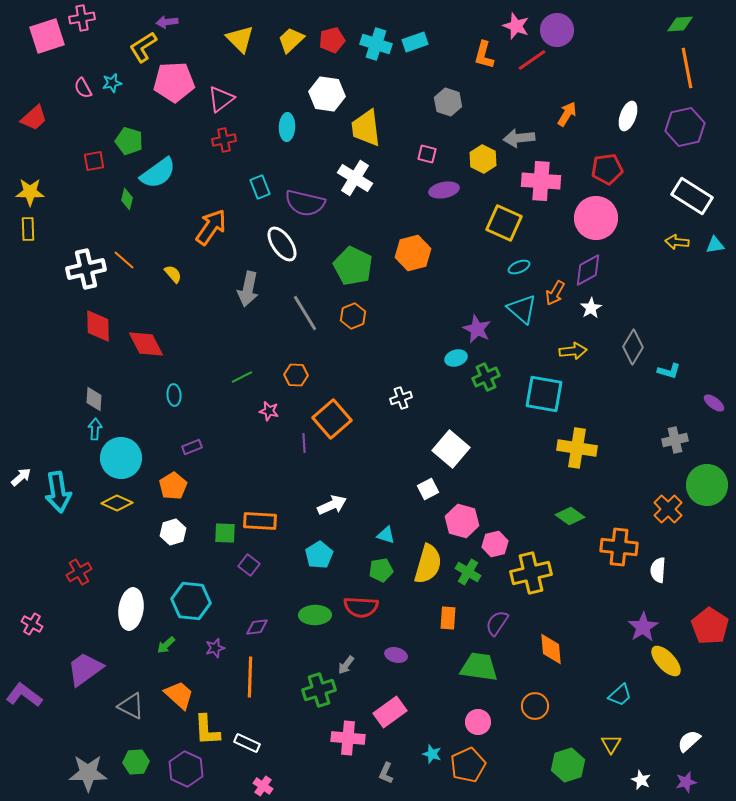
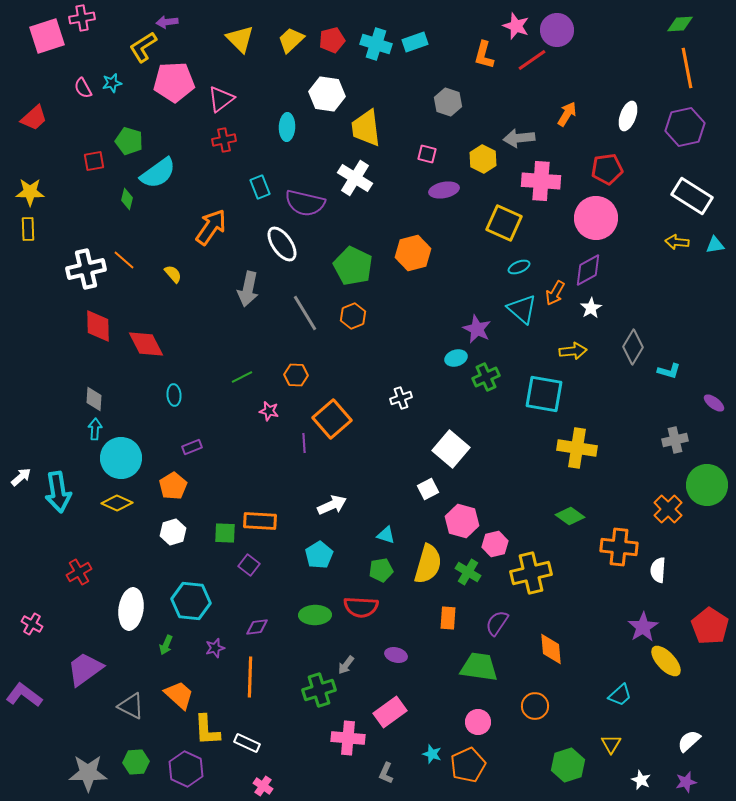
green arrow at (166, 645): rotated 24 degrees counterclockwise
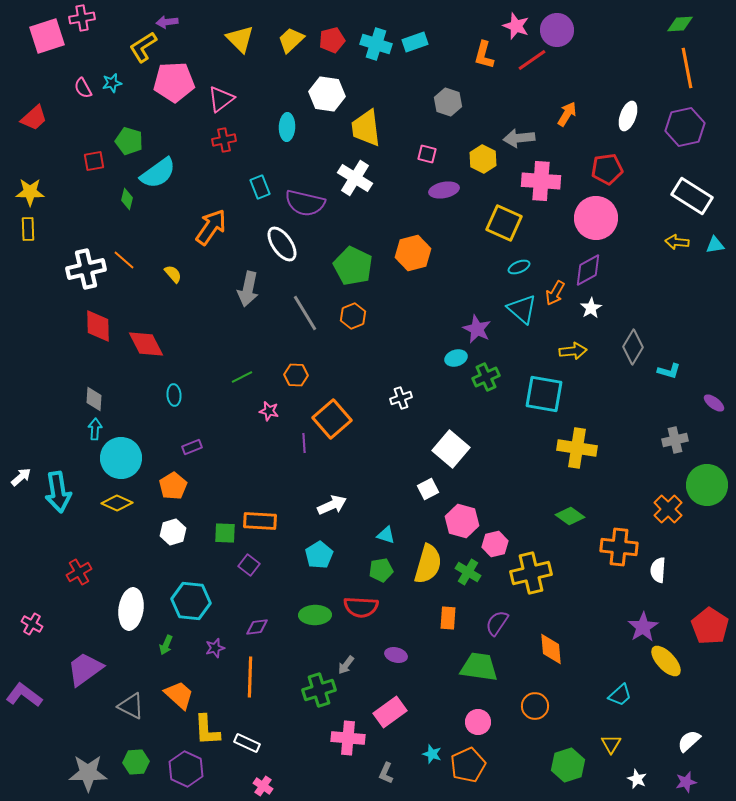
white star at (641, 780): moved 4 px left, 1 px up
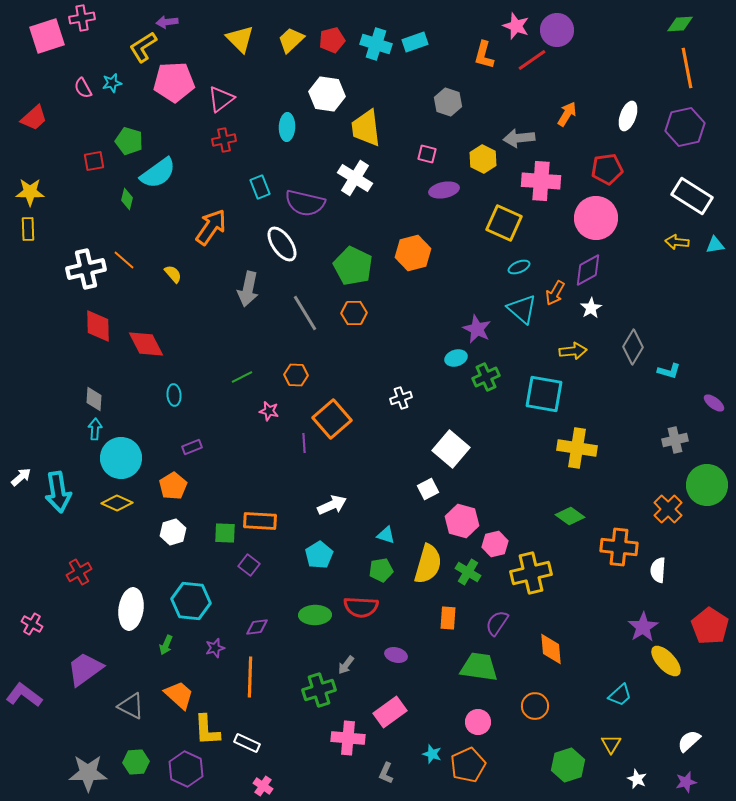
orange hexagon at (353, 316): moved 1 px right, 3 px up; rotated 20 degrees clockwise
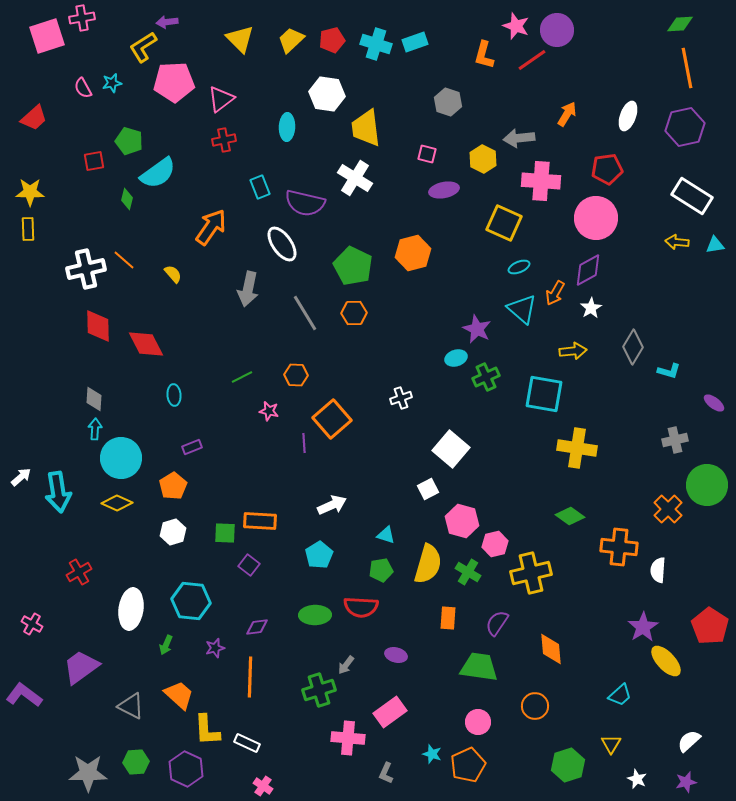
purple trapezoid at (85, 669): moved 4 px left, 2 px up
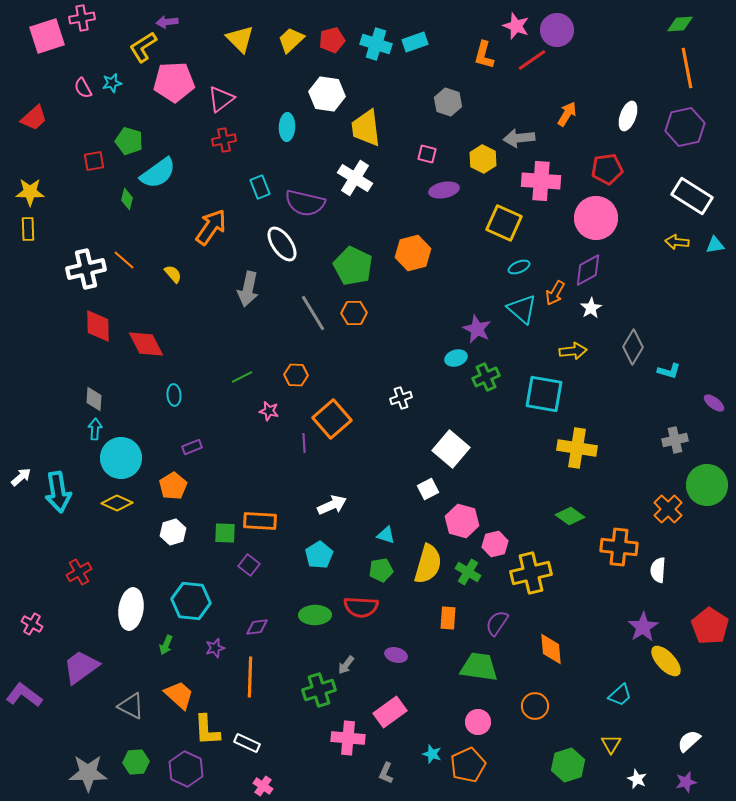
gray line at (305, 313): moved 8 px right
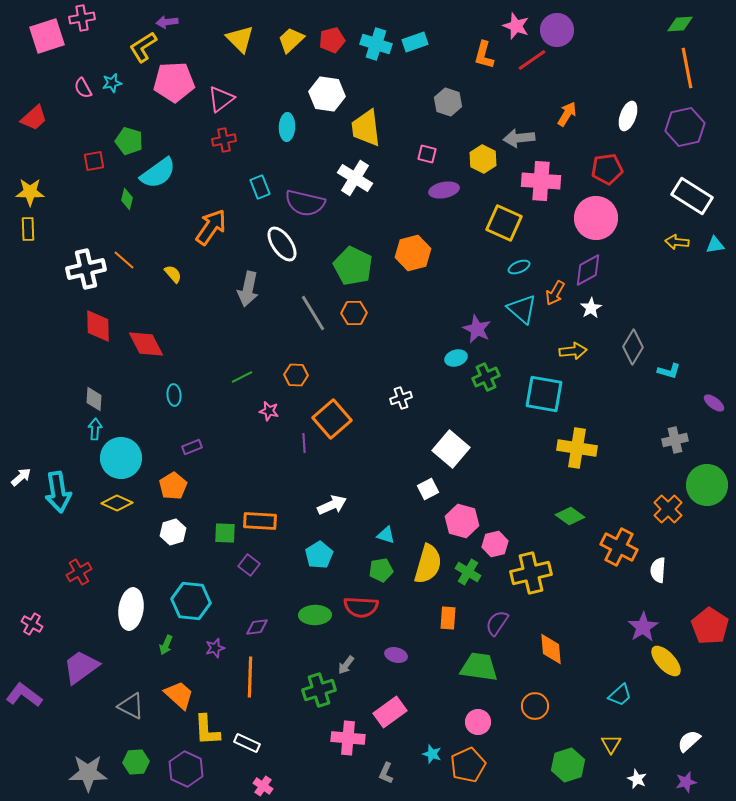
orange cross at (619, 547): rotated 21 degrees clockwise
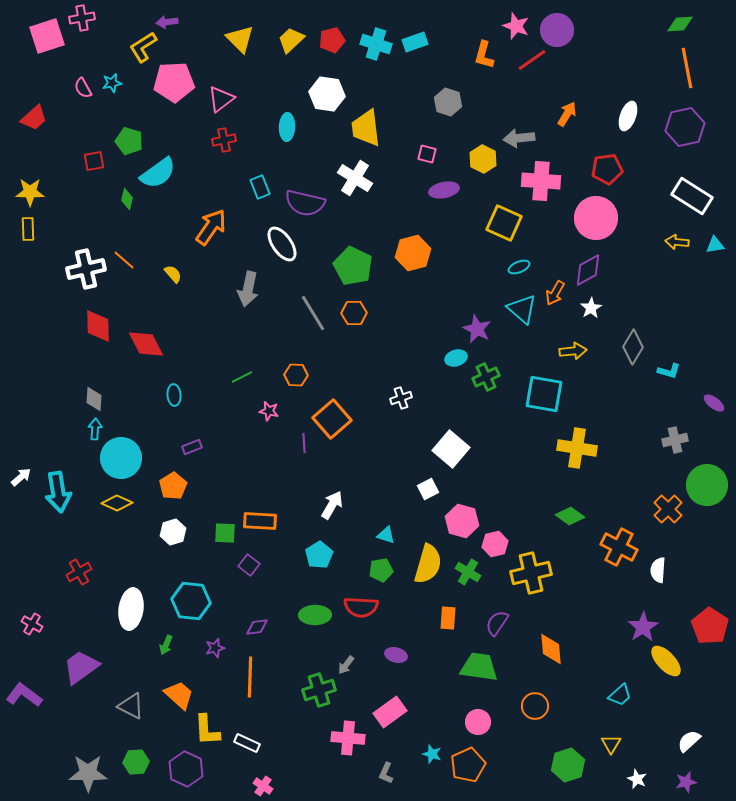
white arrow at (332, 505): rotated 36 degrees counterclockwise
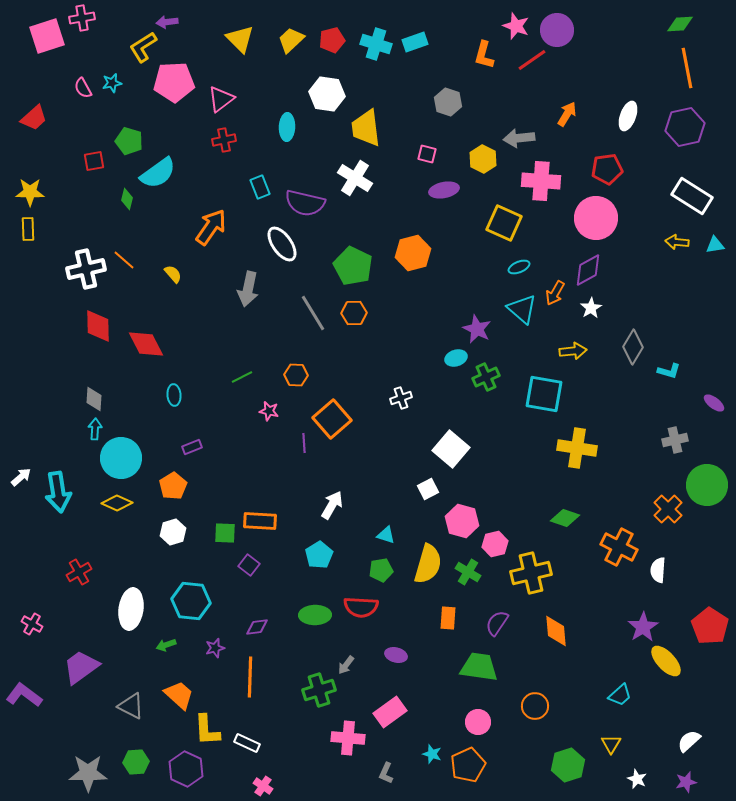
green diamond at (570, 516): moved 5 px left, 2 px down; rotated 16 degrees counterclockwise
green arrow at (166, 645): rotated 48 degrees clockwise
orange diamond at (551, 649): moved 5 px right, 18 px up
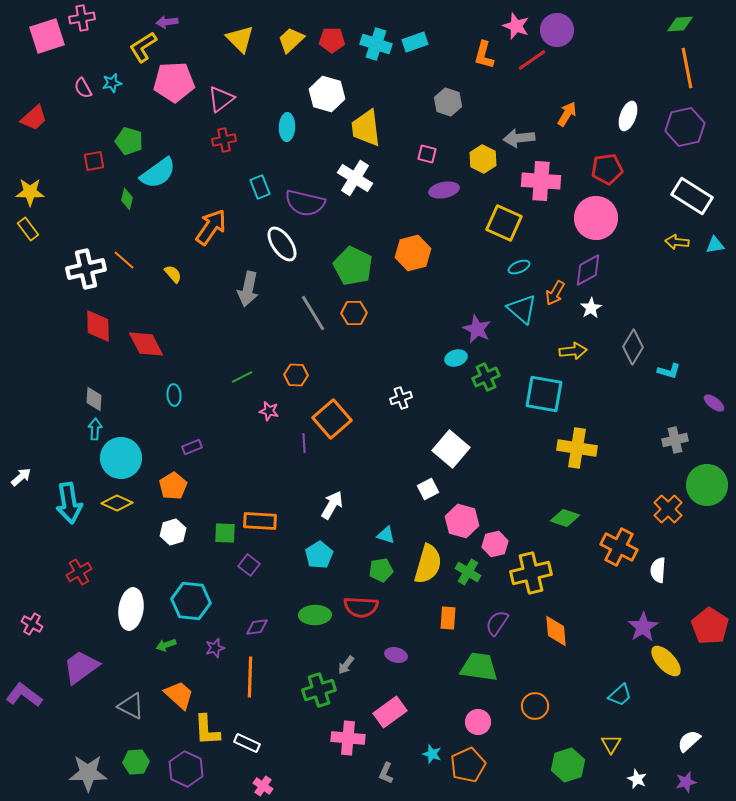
red pentagon at (332, 40): rotated 15 degrees clockwise
white hexagon at (327, 94): rotated 8 degrees clockwise
yellow rectangle at (28, 229): rotated 35 degrees counterclockwise
cyan arrow at (58, 492): moved 11 px right, 11 px down
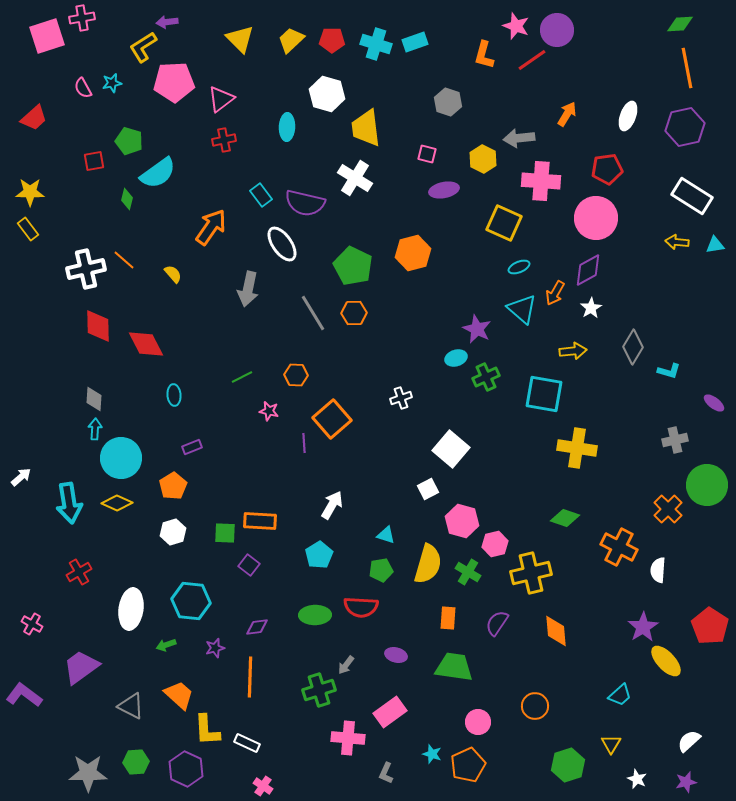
cyan rectangle at (260, 187): moved 1 px right, 8 px down; rotated 15 degrees counterclockwise
green trapezoid at (479, 667): moved 25 px left
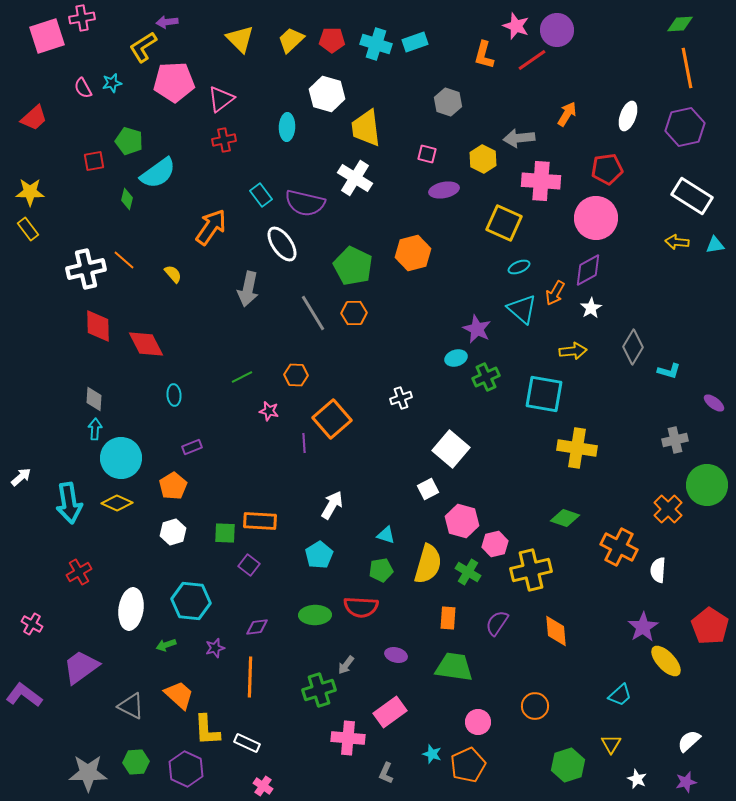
yellow cross at (531, 573): moved 3 px up
